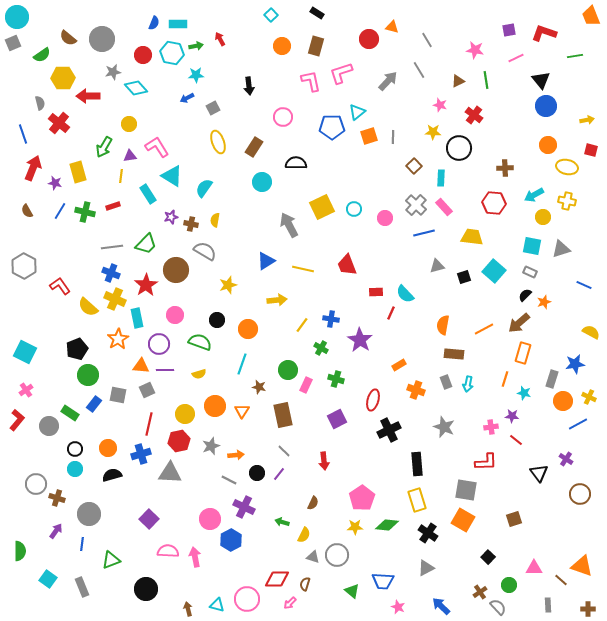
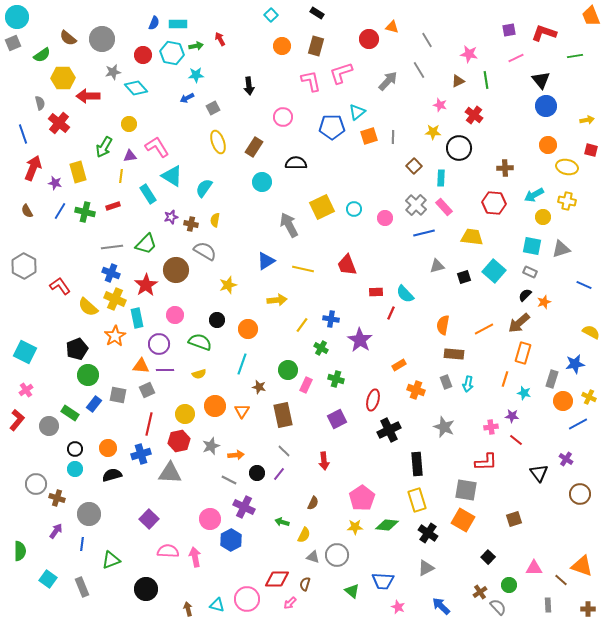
pink star at (475, 50): moved 6 px left, 4 px down
orange star at (118, 339): moved 3 px left, 3 px up
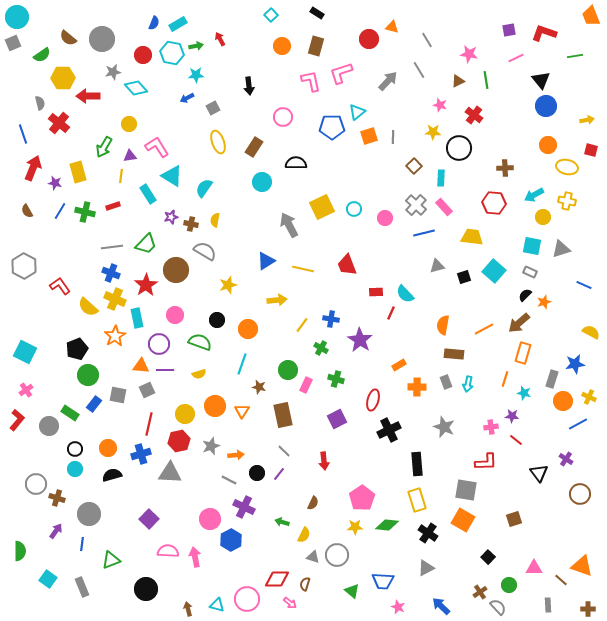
cyan rectangle at (178, 24): rotated 30 degrees counterclockwise
orange cross at (416, 390): moved 1 px right, 3 px up; rotated 18 degrees counterclockwise
pink arrow at (290, 603): rotated 96 degrees counterclockwise
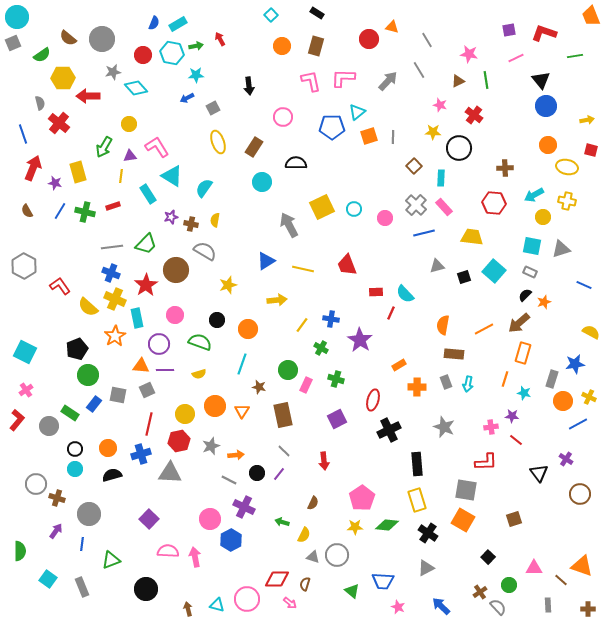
pink L-shape at (341, 73): moved 2 px right, 5 px down; rotated 20 degrees clockwise
